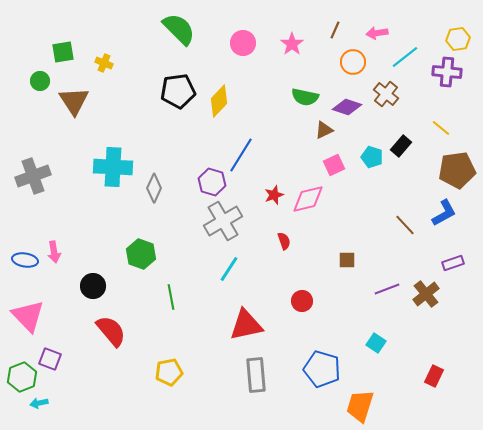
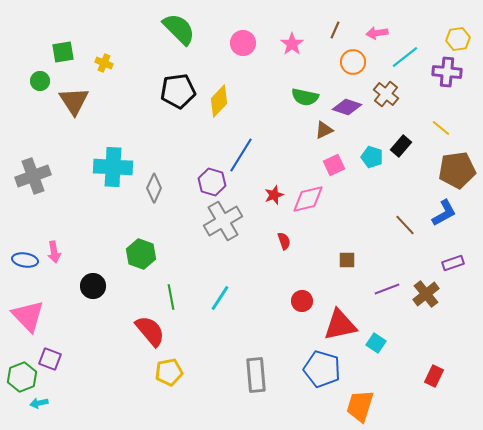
cyan line at (229, 269): moved 9 px left, 29 px down
red triangle at (246, 325): moved 94 px right
red semicircle at (111, 331): moved 39 px right
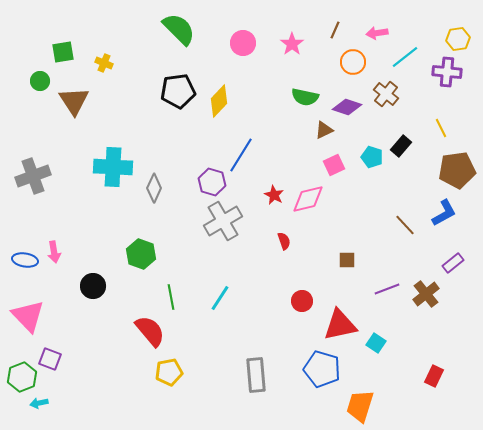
yellow line at (441, 128): rotated 24 degrees clockwise
red star at (274, 195): rotated 24 degrees counterclockwise
purple rectangle at (453, 263): rotated 20 degrees counterclockwise
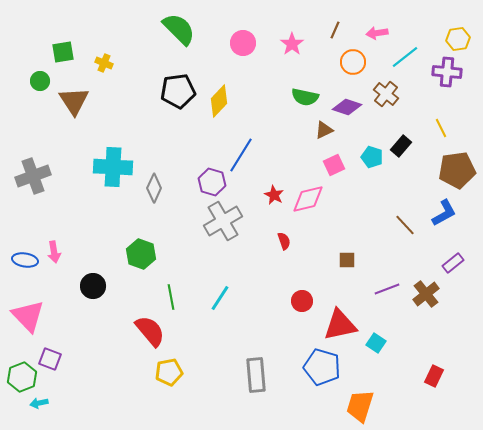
blue pentagon at (322, 369): moved 2 px up
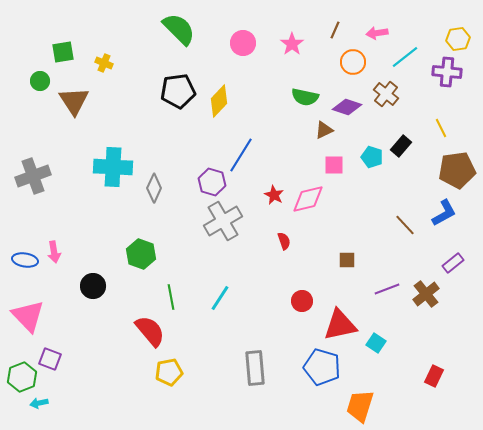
pink square at (334, 165): rotated 25 degrees clockwise
gray rectangle at (256, 375): moved 1 px left, 7 px up
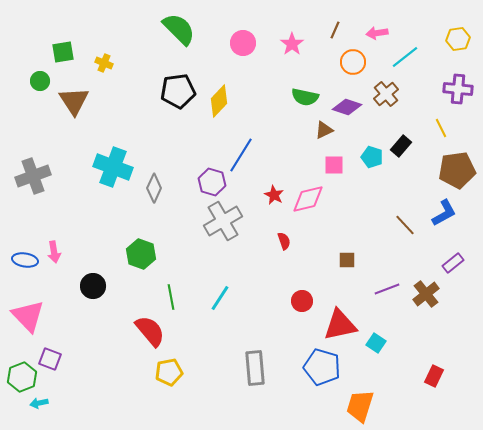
purple cross at (447, 72): moved 11 px right, 17 px down
brown cross at (386, 94): rotated 10 degrees clockwise
cyan cross at (113, 167): rotated 18 degrees clockwise
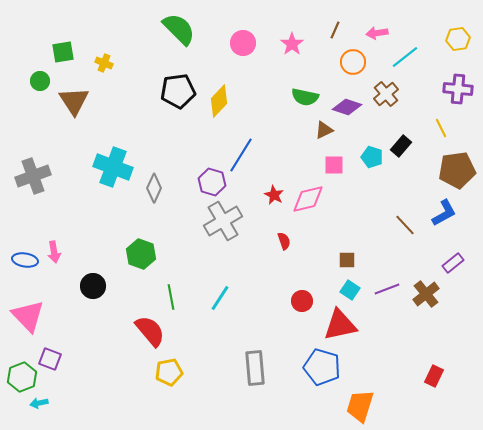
cyan square at (376, 343): moved 26 px left, 53 px up
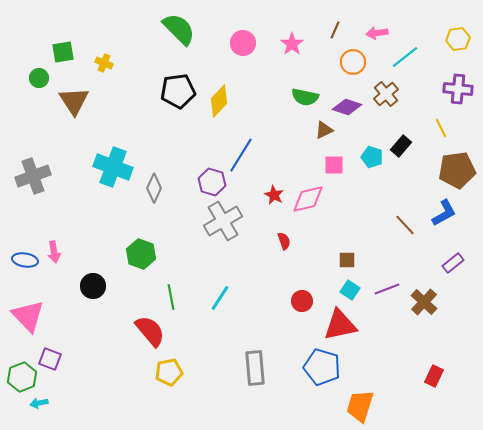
green circle at (40, 81): moved 1 px left, 3 px up
brown cross at (426, 294): moved 2 px left, 8 px down; rotated 8 degrees counterclockwise
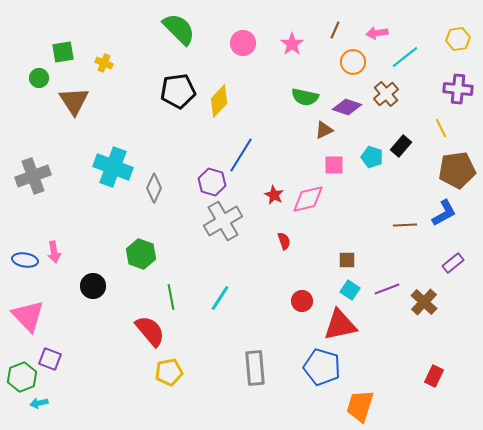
brown line at (405, 225): rotated 50 degrees counterclockwise
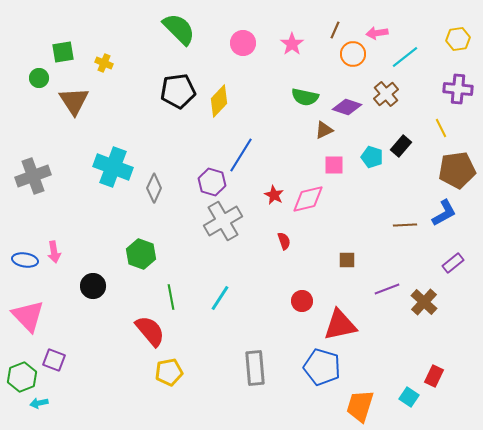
orange circle at (353, 62): moved 8 px up
cyan square at (350, 290): moved 59 px right, 107 px down
purple square at (50, 359): moved 4 px right, 1 px down
